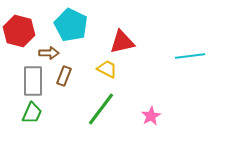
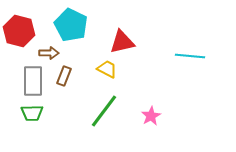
cyan line: rotated 12 degrees clockwise
green line: moved 3 px right, 2 px down
green trapezoid: rotated 65 degrees clockwise
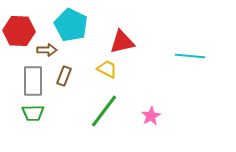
red hexagon: rotated 12 degrees counterclockwise
brown arrow: moved 2 px left, 3 px up
green trapezoid: moved 1 px right
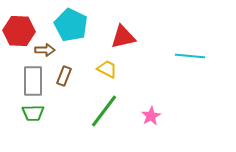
red triangle: moved 1 px right, 5 px up
brown arrow: moved 2 px left
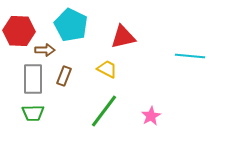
gray rectangle: moved 2 px up
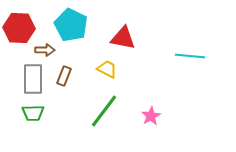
red hexagon: moved 3 px up
red triangle: moved 1 px down; rotated 24 degrees clockwise
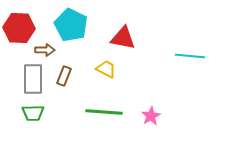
yellow trapezoid: moved 1 px left
green line: moved 1 px down; rotated 57 degrees clockwise
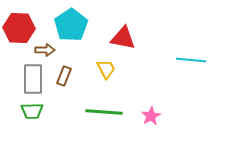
cyan pentagon: rotated 12 degrees clockwise
cyan line: moved 1 px right, 4 px down
yellow trapezoid: rotated 35 degrees clockwise
green trapezoid: moved 1 px left, 2 px up
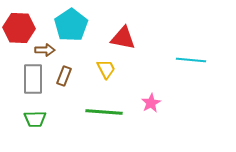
green trapezoid: moved 3 px right, 8 px down
pink star: moved 13 px up
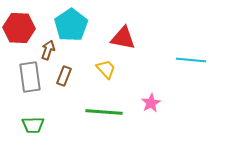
brown arrow: moved 3 px right; rotated 72 degrees counterclockwise
yellow trapezoid: rotated 15 degrees counterclockwise
gray rectangle: moved 3 px left, 2 px up; rotated 8 degrees counterclockwise
green trapezoid: moved 2 px left, 6 px down
